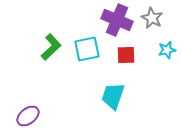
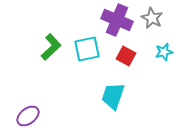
cyan star: moved 3 px left, 2 px down
red square: moved 1 px down; rotated 30 degrees clockwise
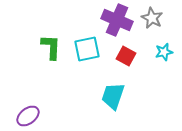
green L-shape: rotated 44 degrees counterclockwise
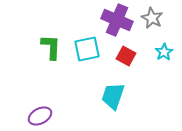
cyan star: rotated 18 degrees counterclockwise
purple ellipse: moved 12 px right; rotated 10 degrees clockwise
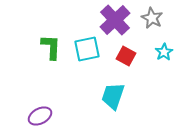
purple cross: moved 2 px left; rotated 24 degrees clockwise
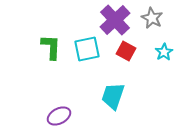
red square: moved 5 px up
purple ellipse: moved 19 px right
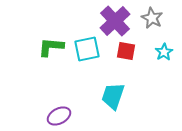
purple cross: moved 1 px down
green L-shape: rotated 88 degrees counterclockwise
red square: rotated 18 degrees counterclockwise
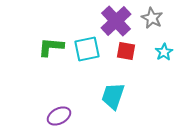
purple cross: moved 1 px right
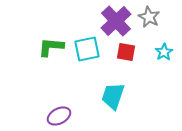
gray star: moved 3 px left, 1 px up
red square: moved 1 px down
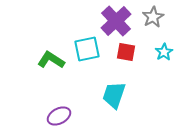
gray star: moved 4 px right; rotated 15 degrees clockwise
green L-shape: moved 13 px down; rotated 28 degrees clockwise
cyan trapezoid: moved 1 px right, 1 px up
